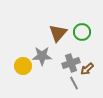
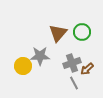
gray star: moved 2 px left
gray cross: moved 1 px right
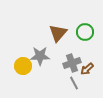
green circle: moved 3 px right
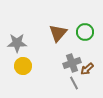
gray star: moved 23 px left, 13 px up
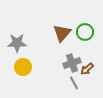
brown triangle: moved 4 px right
yellow circle: moved 1 px down
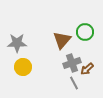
brown triangle: moved 7 px down
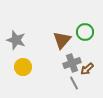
gray star: moved 1 px left, 3 px up; rotated 18 degrees clockwise
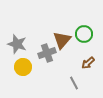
green circle: moved 1 px left, 2 px down
gray star: moved 1 px right, 4 px down
gray cross: moved 25 px left, 10 px up
brown arrow: moved 1 px right, 6 px up
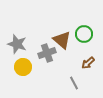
brown triangle: rotated 30 degrees counterclockwise
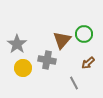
brown triangle: rotated 30 degrees clockwise
gray star: rotated 18 degrees clockwise
gray cross: moved 7 px down; rotated 30 degrees clockwise
yellow circle: moved 1 px down
